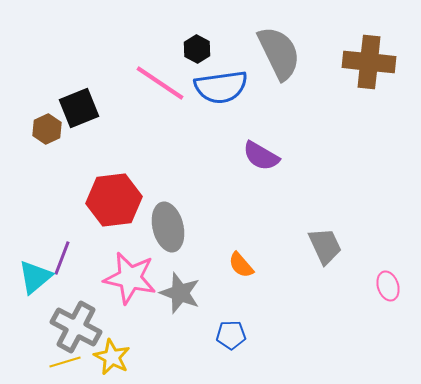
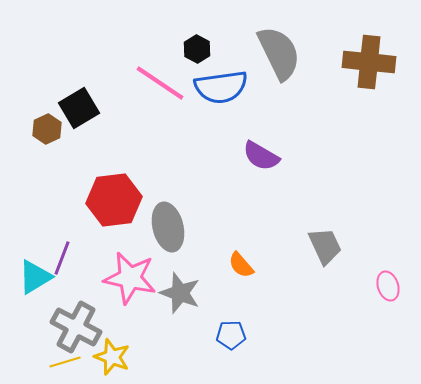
black square: rotated 9 degrees counterclockwise
cyan triangle: rotated 9 degrees clockwise
yellow star: rotated 6 degrees counterclockwise
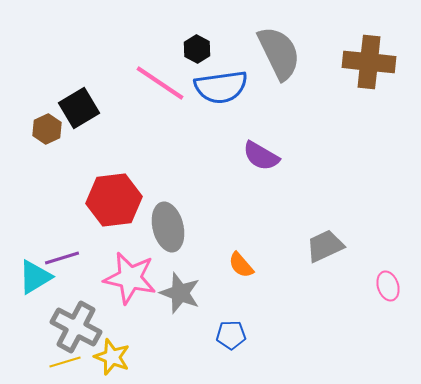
gray trapezoid: rotated 90 degrees counterclockwise
purple line: rotated 52 degrees clockwise
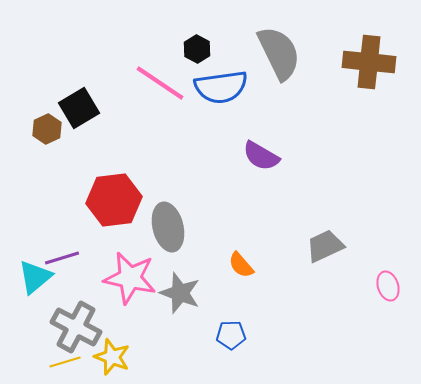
cyan triangle: rotated 9 degrees counterclockwise
